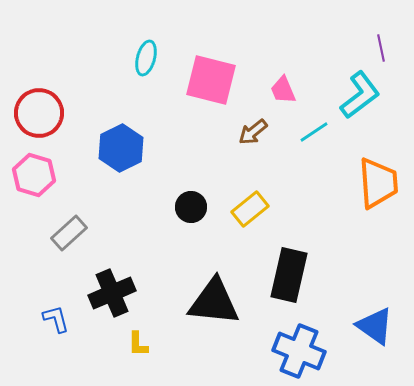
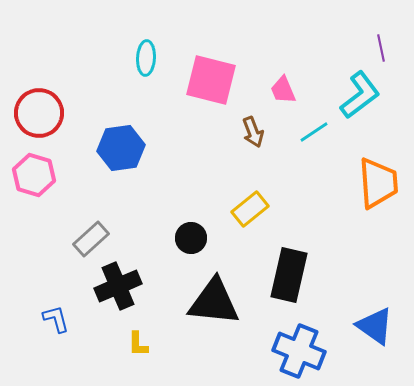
cyan ellipse: rotated 12 degrees counterclockwise
brown arrow: rotated 72 degrees counterclockwise
blue hexagon: rotated 18 degrees clockwise
black circle: moved 31 px down
gray rectangle: moved 22 px right, 6 px down
black cross: moved 6 px right, 7 px up
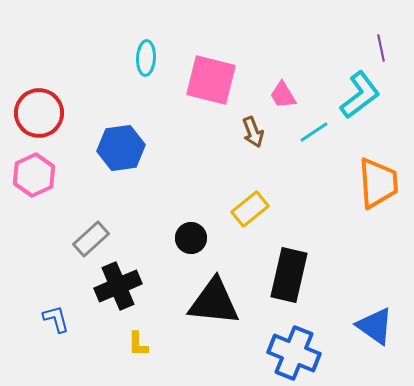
pink trapezoid: moved 5 px down; rotated 8 degrees counterclockwise
pink hexagon: rotated 18 degrees clockwise
blue cross: moved 5 px left, 2 px down
